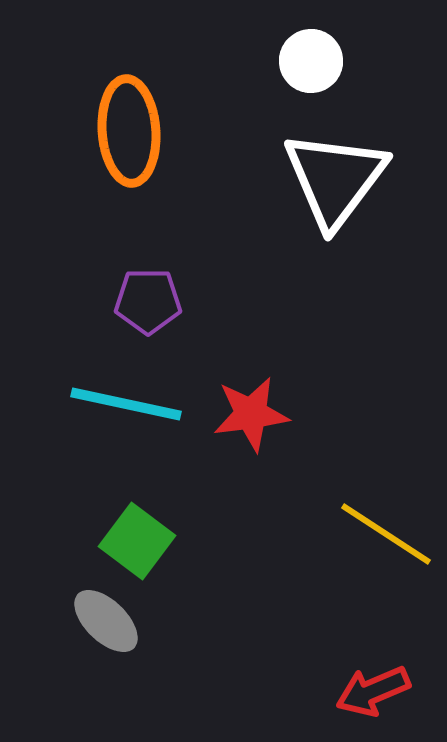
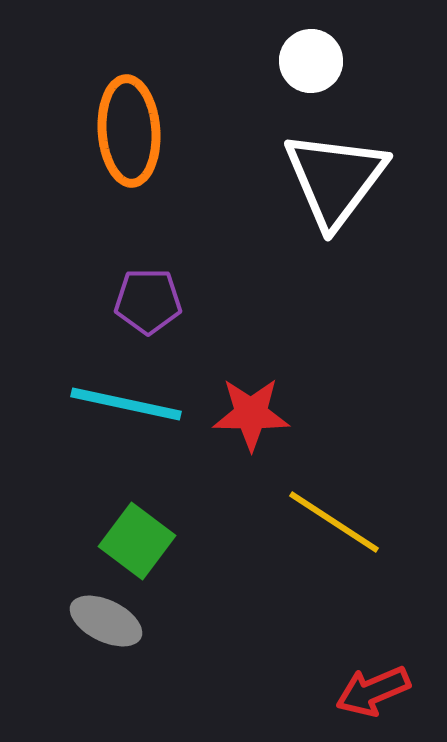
red star: rotated 8 degrees clockwise
yellow line: moved 52 px left, 12 px up
gray ellipse: rotated 18 degrees counterclockwise
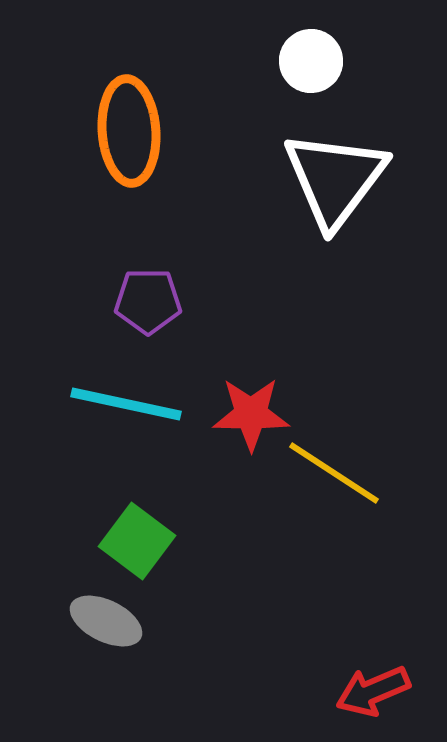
yellow line: moved 49 px up
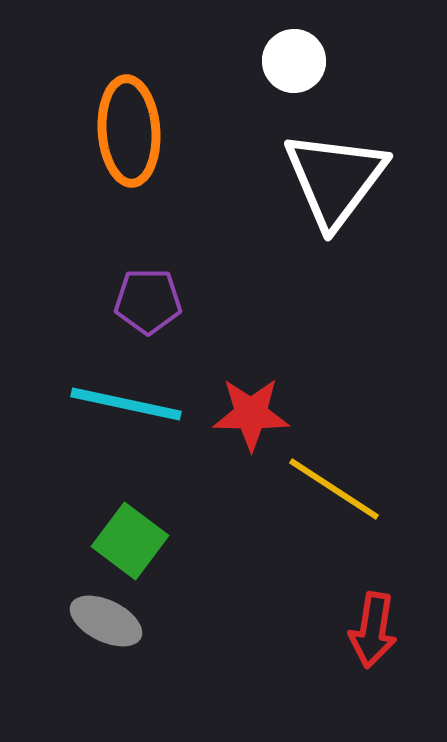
white circle: moved 17 px left
yellow line: moved 16 px down
green square: moved 7 px left
red arrow: moved 61 px up; rotated 58 degrees counterclockwise
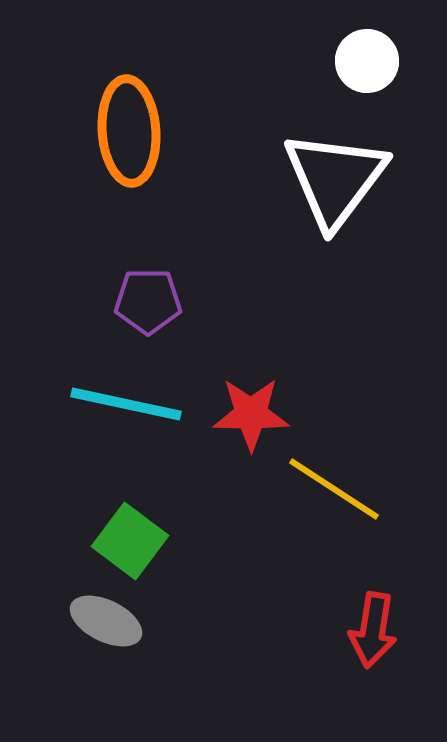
white circle: moved 73 px right
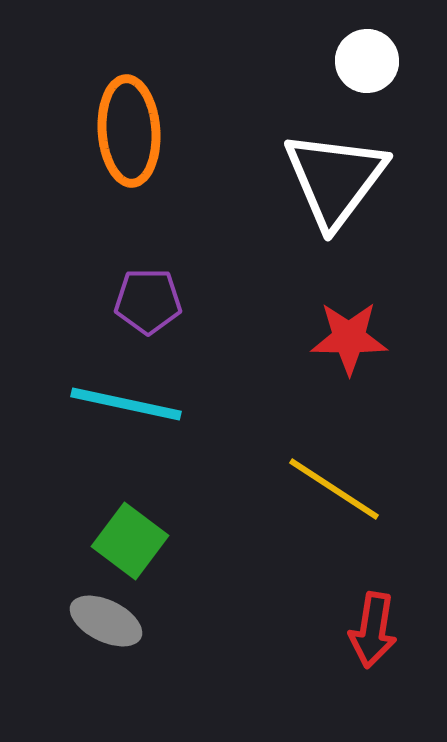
red star: moved 98 px right, 76 px up
